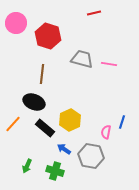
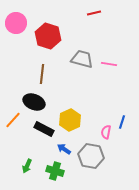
orange line: moved 4 px up
black rectangle: moved 1 px left, 1 px down; rotated 12 degrees counterclockwise
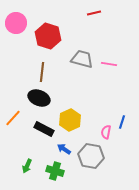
brown line: moved 2 px up
black ellipse: moved 5 px right, 4 px up
orange line: moved 2 px up
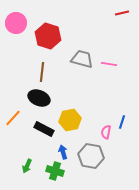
red line: moved 28 px right
yellow hexagon: rotated 15 degrees clockwise
blue arrow: moved 1 px left, 3 px down; rotated 40 degrees clockwise
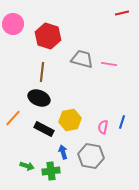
pink circle: moved 3 px left, 1 px down
pink semicircle: moved 3 px left, 5 px up
green arrow: rotated 96 degrees counterclockwise
green cross: moved 4 px left; rotated 24 degrees counterclockwise
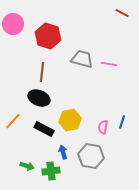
red line: rotated 40 degrees clockwise
orange line: moved 3 px down
